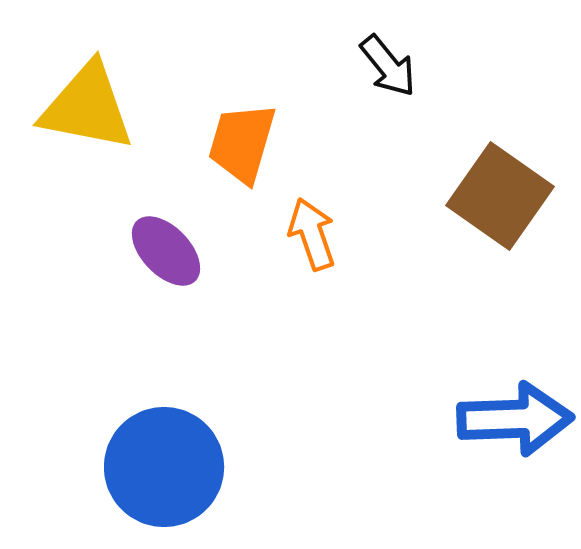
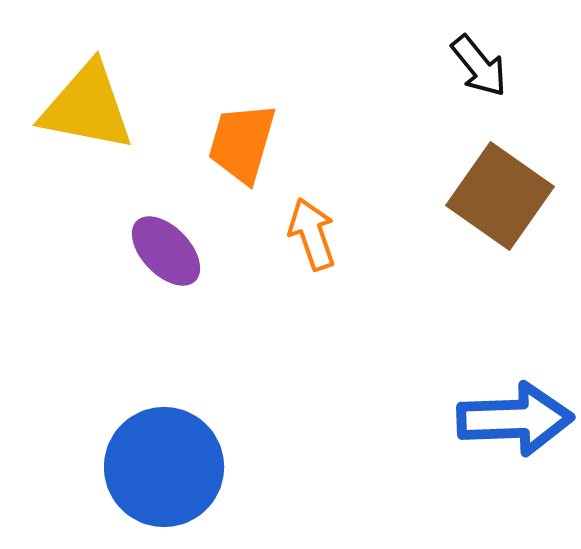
black arrow: moved 91 px right
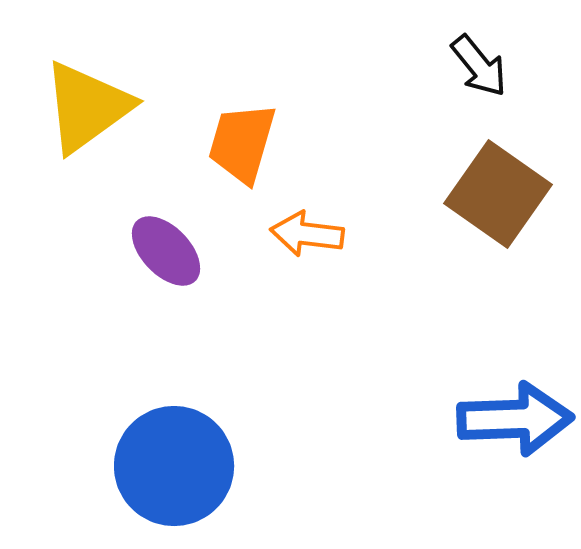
yellow triangle: rotated 47 degrees counterclockwise
brown square: moved 2 px left, 2 px up
orange arrow: moved 5 px left; rotated 64 degrees counterclockwise
blue circle: moved 10 px right, 1 px up
